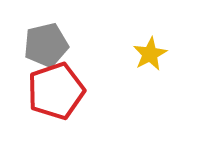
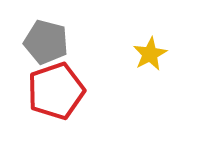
gray pentagon: moved 3 px up; rotated 27 degrees clockwise
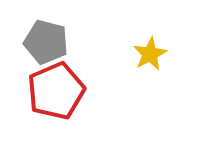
red pentagon: rotated 4 degrees counterclockwise
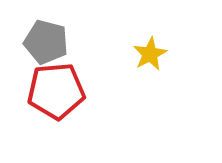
red pentagon: rotated 18 degrees clockwise
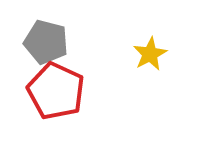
red pentagon: rotated 30 degrees clockwise
